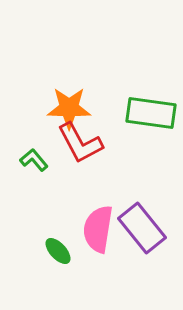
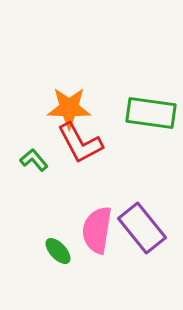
pink semicircle: moved 1 px left, 1 px down
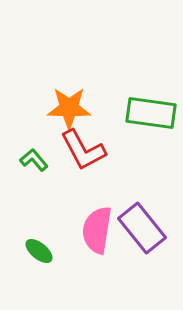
red L-shape: moved 3 px right, 7 px down
green ellipse: moved 19 px left; rotated 8 degrees counterclockwise
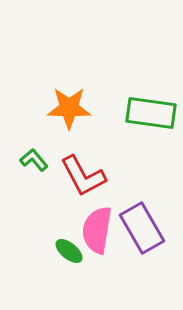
red L-shape: moved 26 px down
purple rectangle: rotated 9 degrees clockwise
green ellipse: moved 30 px right
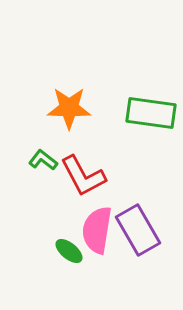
green L-shape: moved 9 px right; rotated 12 degrees counterclockwise
purple rectangle: moved 4 px left, 2 px down
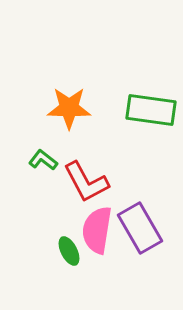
green rectangle: moved 3 px up
red L-shape: moved 3 px right, 6 px down
purple rectangle: moved 2 px right, 2 px up
green ellipse: rotated 24 degrees clockwise
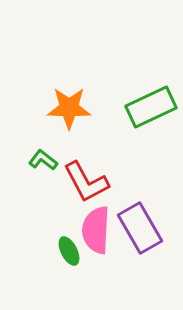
green rectangle: moved 3 px up; rotated 33 degrees counterclockwise
pink semicircle: moved 1 px left; rotated 6 degrees counterclockwise
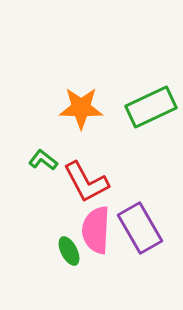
orange star: moved 12 px right
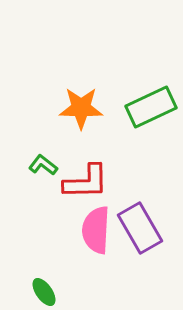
green L-shape: moved 5 px down
red L-shape: rotated 63 degrees counterclockwise
green ellipse: moved 25 px left, 41 px down; rotated 8 degrees counterclockwise
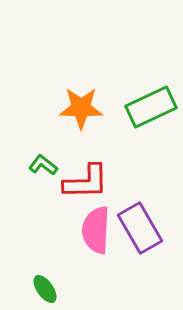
green ellipse: moved 1 px right, 3 px up
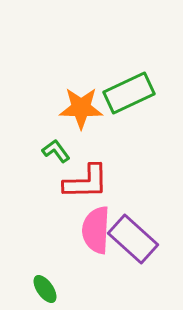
green rectangle: moved 22 px left, 14 px up
green L-shape: moved 13 px right, 14 px up; rotated 16 degrees clockwise
purple rectangle: moved 7 px left, 11 px down; rotated 18 degrees counterclockwise
